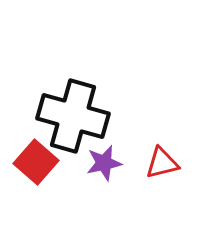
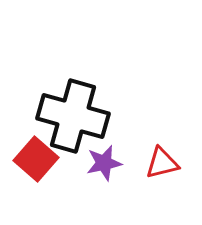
red square: moved 3 px up
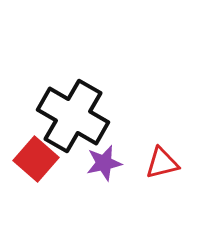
black cross: rotated 14 degrees clockwise
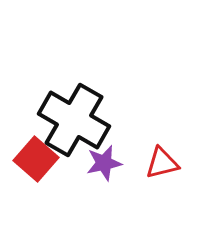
black cross: moved 1 px right, 4 px down
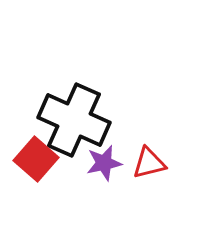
black cross: rotated 6 degrees counterclockwise
red triangle: moved 13 px left
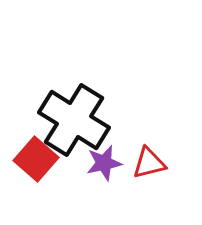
black cross: rotated 8 degrees clockwise
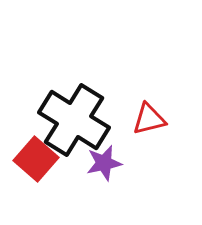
red triangle: moved 44 px up
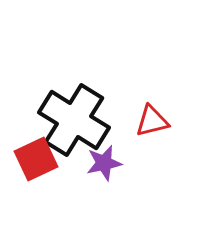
red triangle: moved 3 px right, 2 px down
red square: rotated 24 degrees clockwise
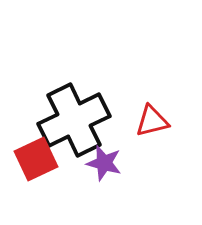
black cross: rotated 32 degrees clockwise
purple star: rotated 27 degrees clockwise
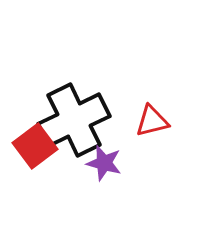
red square: moved 1 px left, 13 px up; rotated 12 degrees counterclockwise
